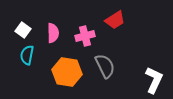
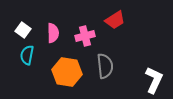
gray semicircle: rotated 20 degrees clockwise
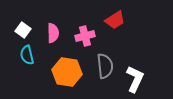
cyan semicircle: rotated 24 degrees counterclockwise
white L-shape: moved 19 px left, 1 px up
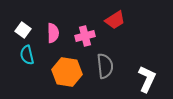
white L-shape: moved 12 px right
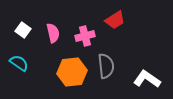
pink semicircle: rotated 12 degrees counterclockwise
cyan semicircle: moved 8 px left, 8 px down; rotated 138 degrees clockwise
gray semicircle: moved 1 px right
orange hexagon: moved 5 px right; rotated 16 degrees counterclockwise
white L-shape: rotated 80 degrees counterclockwise
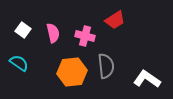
pink cross: rotated 30 degrees clockwise
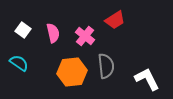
pink cross: rotated 24 degrees clockwise
white L-shape: rotated 28 degrees clockwise
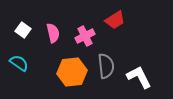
pink cross: rotated 24 degrees clockwise
white L-shape: moved 8 px left, 2 px up
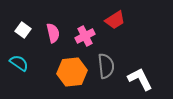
white L-shape: moved 1 px right, 2 px down
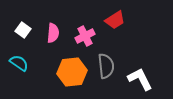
pink semicircle: rotated 18 degrees clockwise
